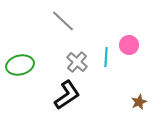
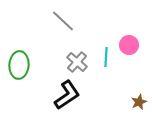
green ellipse: moved 1 px left; rotated 72 degrees counterclockwise
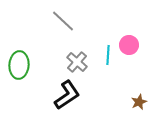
cyan line: moved 2 px right, 2 px up
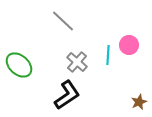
green ellipse: rotated 52 degrees counterclockwise
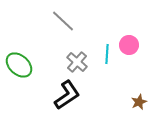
cyan line: moved 1 px left, 1 px up
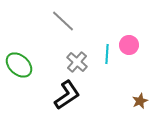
brown star: moved 1 px right, 1 px up
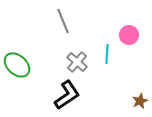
gray line: rotated 25 degrees clockwise
pink circle: moved 10 px up
green ellipse: moved 2 px left
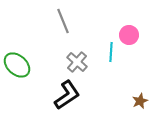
cyan line: moved 4 px right, 2 px up
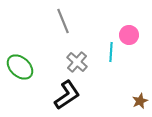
green ellipse: moved 3 px right, 2 px down
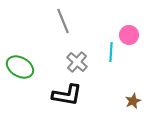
green ellipse: rotated 12 degrees counterclockwise
black L-shape: rotated 44 degrees clockwise
brown star: moved 7 px left
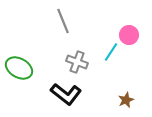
cyan line: rotated 30 degrees clockwise
gray cross: rotated 20 degrees counterclockwise
green ellipse: moved 1 px left, 1 px down
black L-shape: moved 1 px left, 1 px up; rotated 28 degrees clockwise
brown star: moved 7 px left, 1 px up
